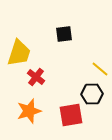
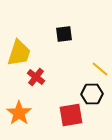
orange star: moved 10 px left, 2 px down; rotated 20 degrees counterclockwise
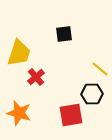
red cross: rotated 12 degrees clockwise
orange star: rotated 20 degrees counterclockwise
